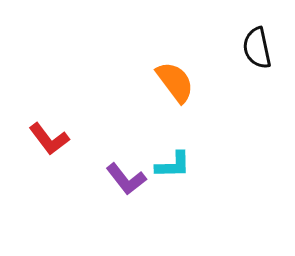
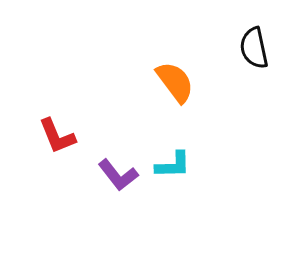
black semicircle: moved 3 px left
red L-shape: moved 8 px right, 3 px up; rotated 15 degrees clockwise
purple L-shape: moved 8 px left, 4 px up
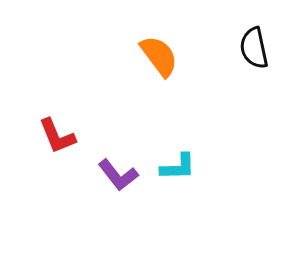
orange semicircle: moved 16 px left, 26 px up
cyan L-shape: moved 5 px right, 2 px down
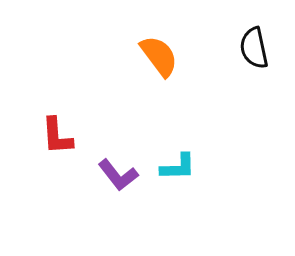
red L-shape: rotated 18 degrees clockwise
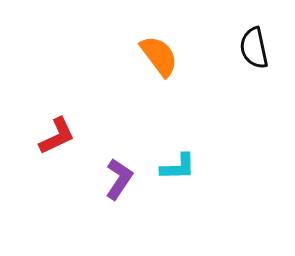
red L-shape: rotated 111 degrees counterclockwise
purple L-shape: moved 1 px right, 4 px down; rotated 108 degrees counterclockwise
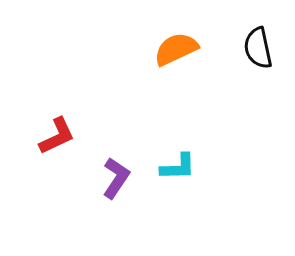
black semicircle: moved 4 px right
orange semicircle: moved 17 px right, 7 px up; rotated 78 degrees counterclockwise
purple L-shape: moved 3 px left, 1 px up
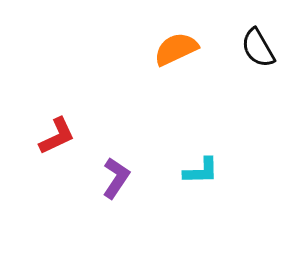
black semicircle: rotated 18 degrees counterclockwise
cyan L-shape: moved 23 px right, 4 px down
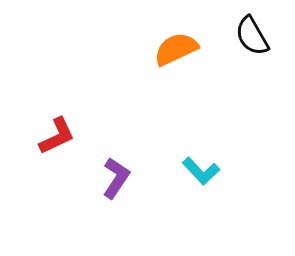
black semicircle: moved 6 px left, 12 px up
cyan L-shape: rotated 48 degrees clockwise
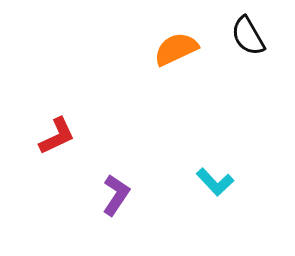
black semicircle: moved 4 px left
cyan L-shape: moved 14 px right, 11 px down
purple L-shape: moved 17 px down
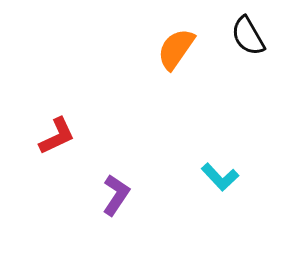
orange semicircle: rotated 30 degrees counterclockwise
cyan L-shape: moved 5 px right, 5 px up
